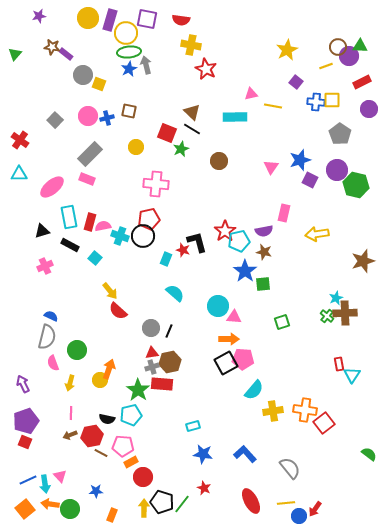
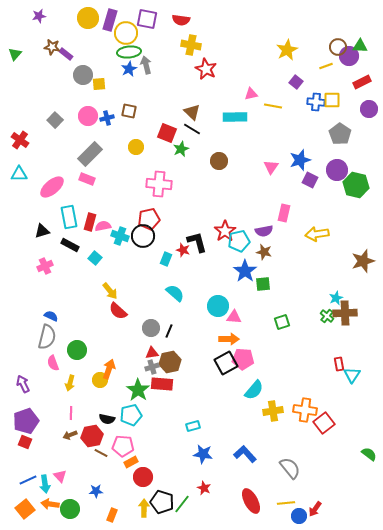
yellow square at (99, 84): rotated 24 degrees counterclockwise
pink cross at (156, 184): moved 3 px right
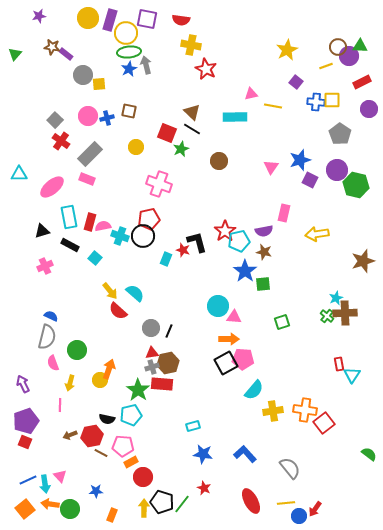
red cross at (20, 140): moved 41 px right, 1 px down
pink cross at (159, 184): rotated 15 degrees clockwise
cyan semicircle at (175, 293): moved 40 px left
brown hexagon at (170, 362): moved 2 px left, 1 px down
pink line at (71, 413): moved 11 px left, 8 px up
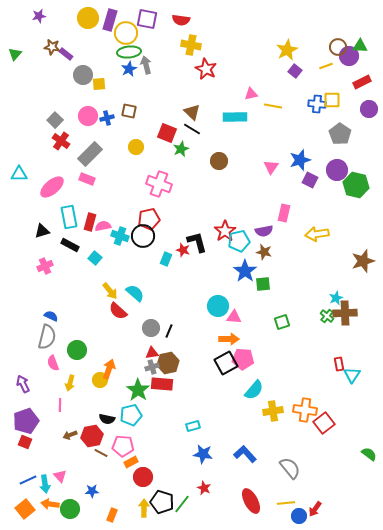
purple square at (296, 82): moved 1 px left, 11 px up
blue cross at (316, 102): moved 1 px right, 2 px down
blue star at (96, 491): moved 4 px left
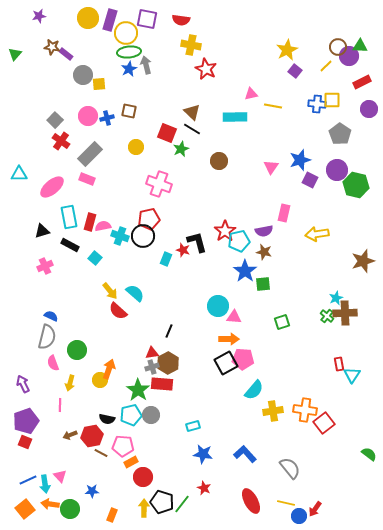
yellow line at (326, 66): rotated 24 degrees counterclockwise
gray circle at (151, 328): moved 87 px down
brown hexagon at (168, 363): rotated 15 degrees counterclockwise
yellow line at (286, 503): rotated 18 degrees clockwise
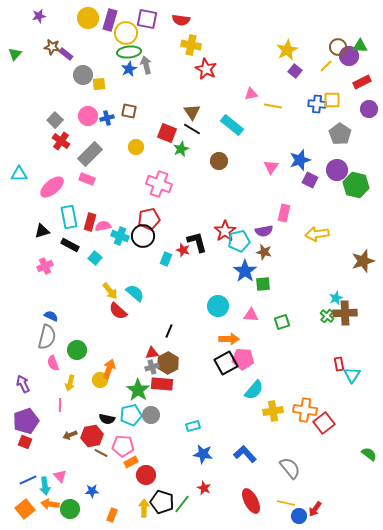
brown triangle at (192, 112): rotated 12 degrees clockwise
cyan rectangle at (235, 117): moved 3 px left, 8 px down; rotated 40 degrees clockwise
pink triangle at (234, 317): moved 17 px right, 2 px up
red circle at (143, 477): moved 3 px right, 2 px up
cyan arrow at (45, 484): moved 2 px down
